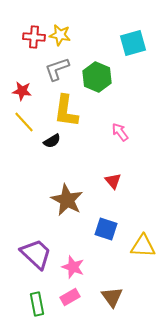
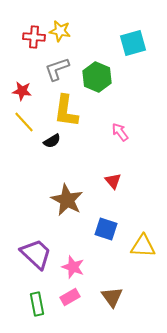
yellow star: moved 4 px up
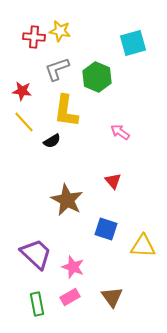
pink arrow: rotated 18 degrees counterclockwise
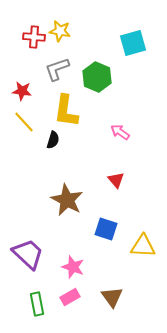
black semicircle: moved 1 px right, 1 px up; rotated 42 degrees counterclockwise
red triangle: moved 3 px right, 1 px up
purple trapezoid: moved 8 px left
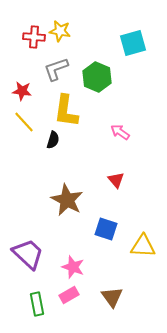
gray L-shape: moved 1 px left
pink rectangle: moved 1 px left, 2 px up
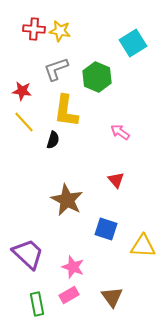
red cross: moved 8 px up
cyan square: rotated 16 degrees counterclockwise
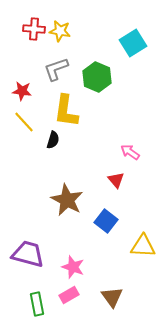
pink arrow: moved 10 px right, 20 px down
blue square: moved 8 px up; rotated 20 degrees clockwise
purple trapezoid: rotated 28 degrees counterclockwise
